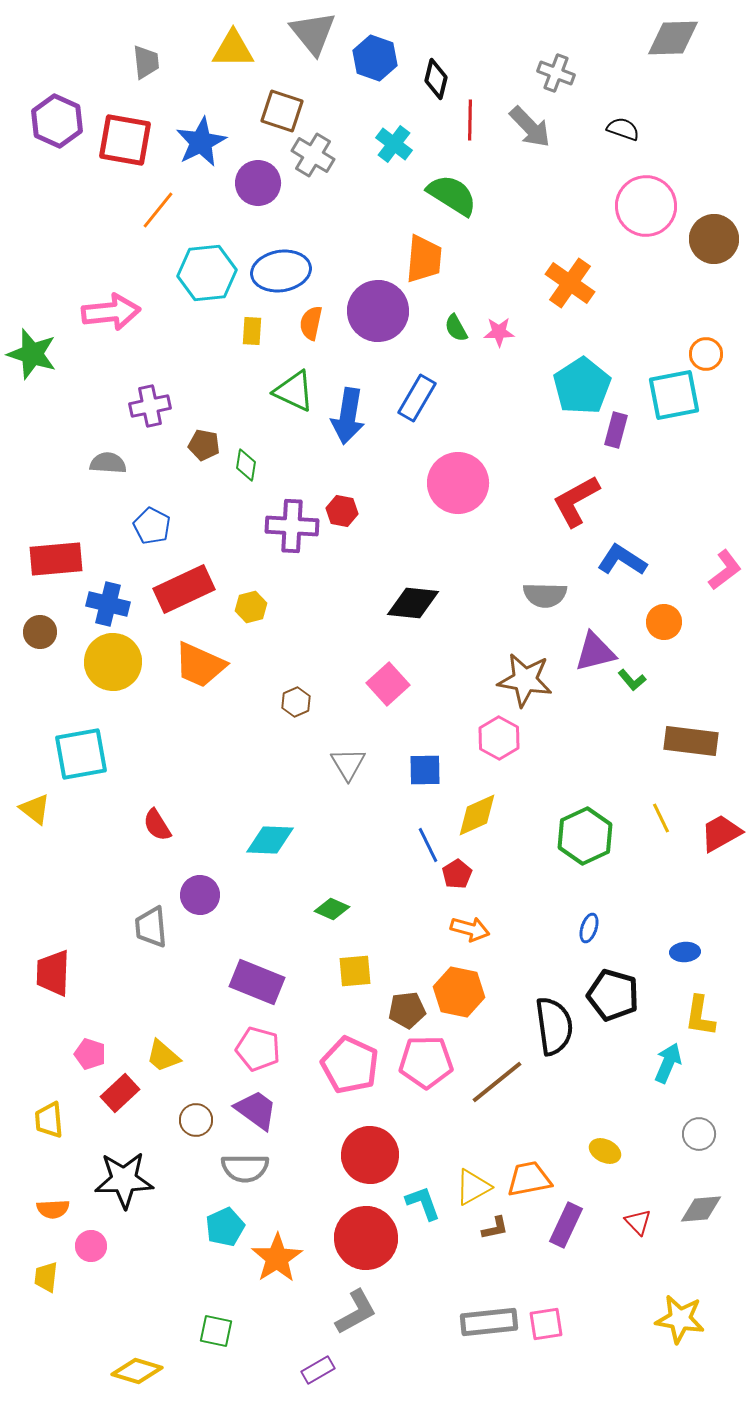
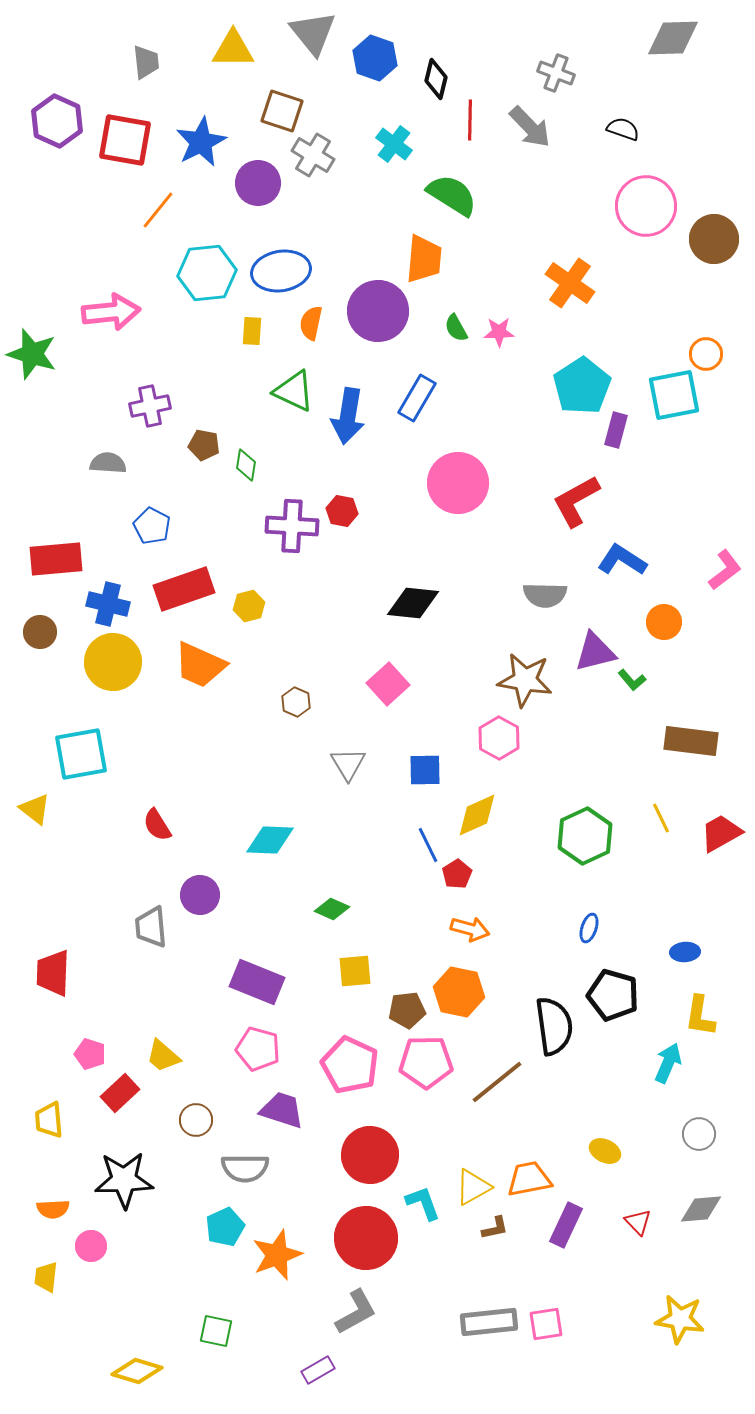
red rectangle at (184, 589): rotated 6 degrees clockwise
yellow hexagon at (251, 607): moved 2 px left, 1 px up
brown hexagon at (296, 702): rotated 12 degrees counterclockwise
purple trapezoid at (256, 1110): moved 26 px right; rotated 18 degrees counterclockwise
orange star at (277, 1258): moved 3 px up; rotated 12 degrees clockwise
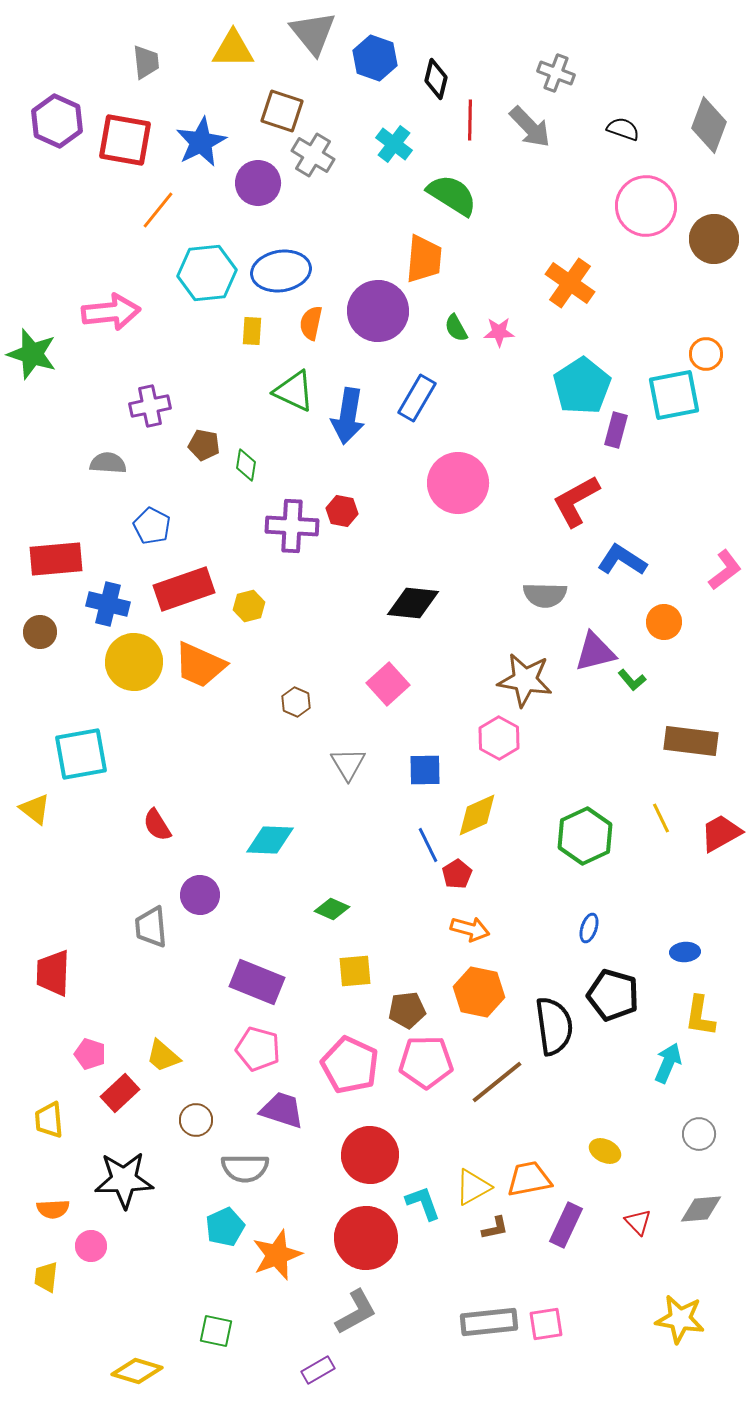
gray diamond at (673, 38): moved 36 px right, 87 px down; rotated 68 degrees counterclockwise
yellow circle at (113, 662): moved 21 px right
orange hexagon at (459, 992): moved 20 px right
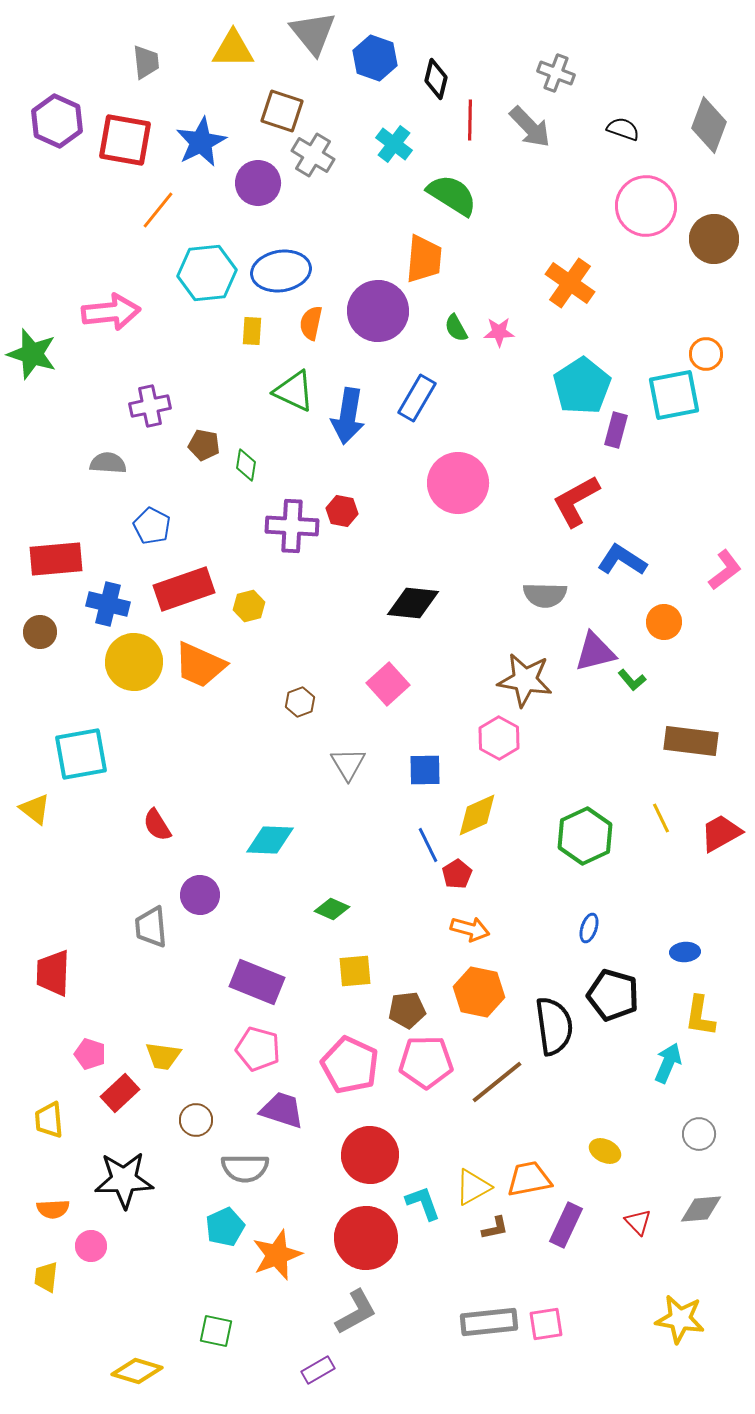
brown hexagon at (296, 702): moved 4 px right; rotated 16 degrees clockwise
yellow trapezoid at (163, 1056): rotated 33 degrees counterclockwise
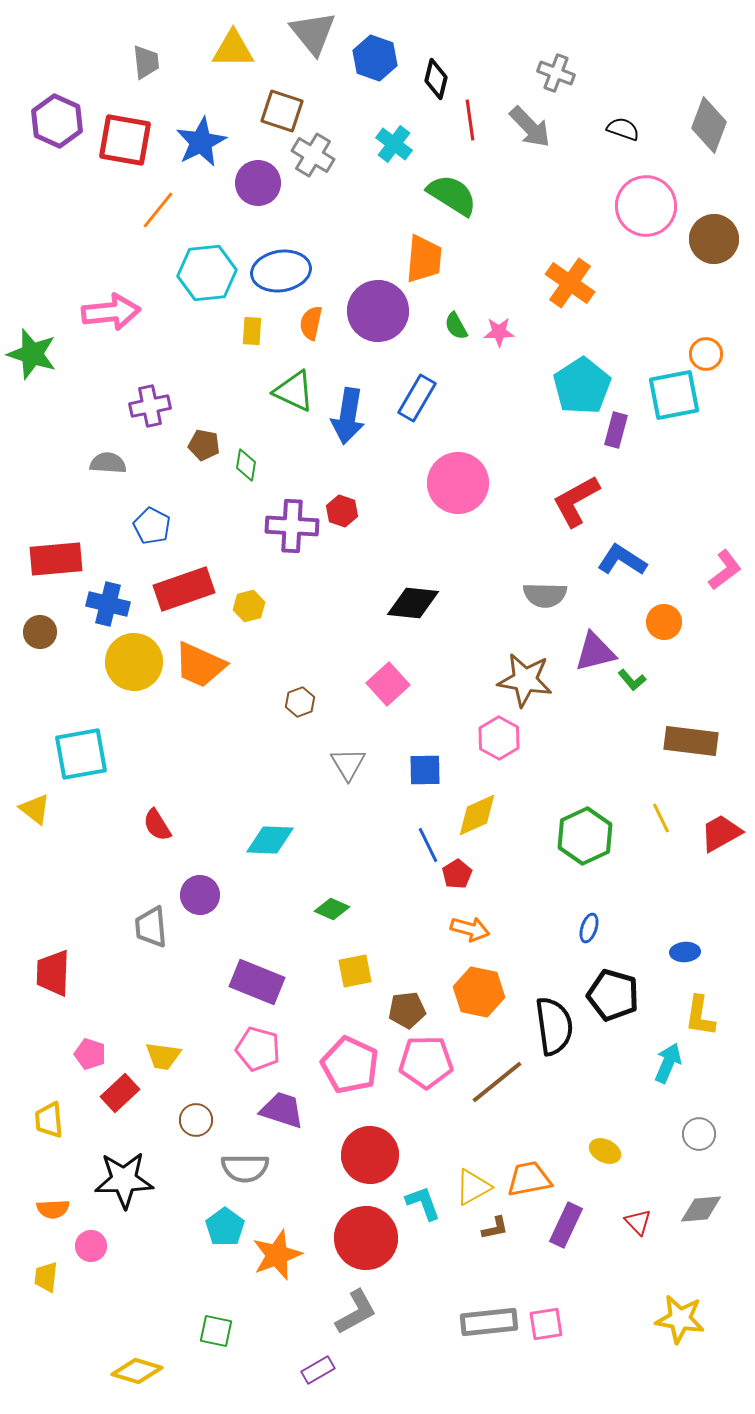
red line at (470, 120): rotated 9 degrees counterclockwise
green semicircle at (456, 328): moved 2 px up
red hexagon at (342, 511): rotated 8 degrees clockwise
yellow square at (355, 971): rotated 6 degrees counterclockwise
cyan pentagon at (225, 1227): rotated 12 degrees counterclockwise
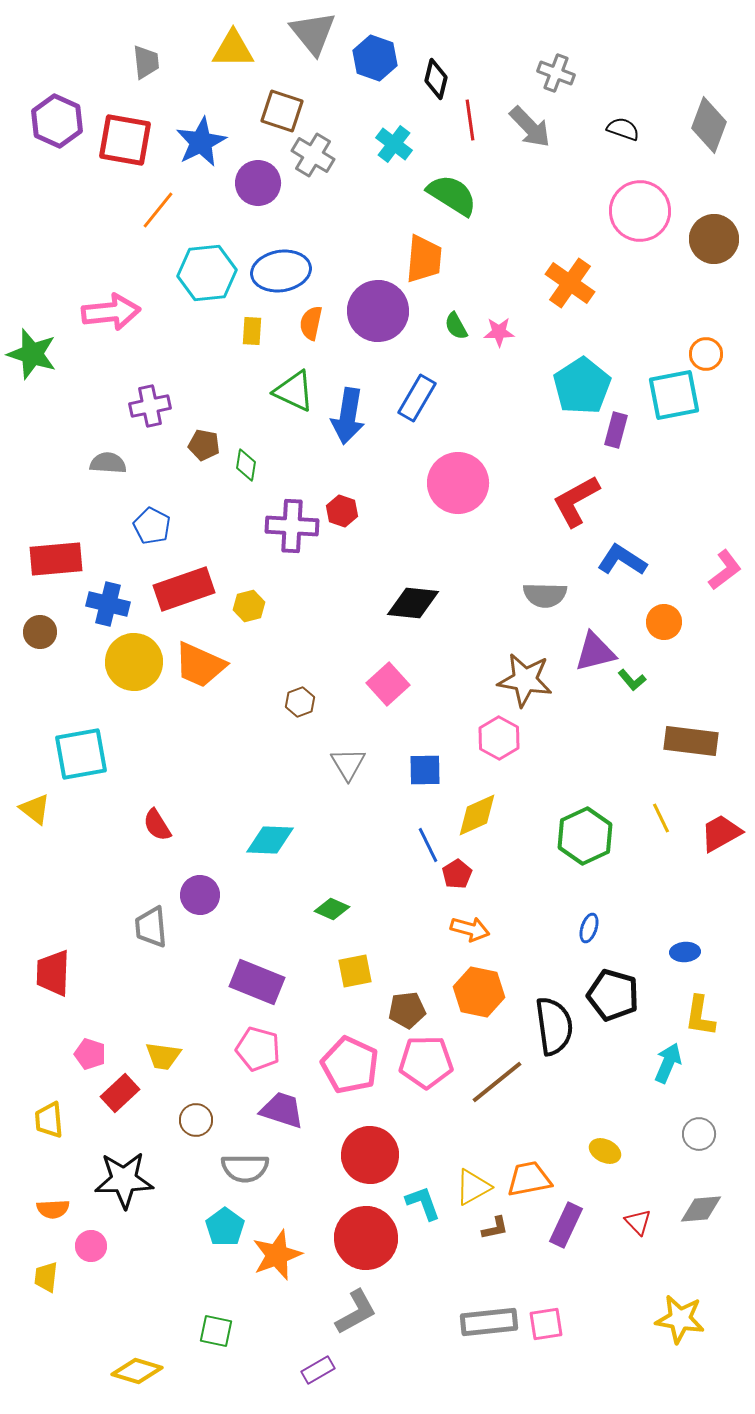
pink circle at (646, 206): moved 6 px left, 5 px down
